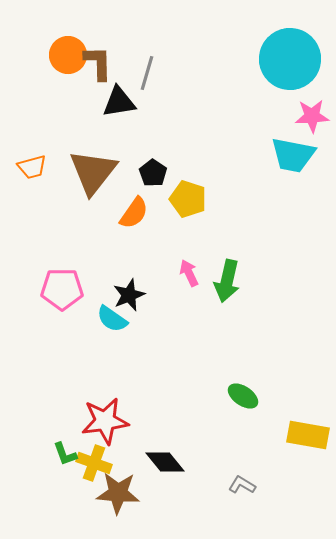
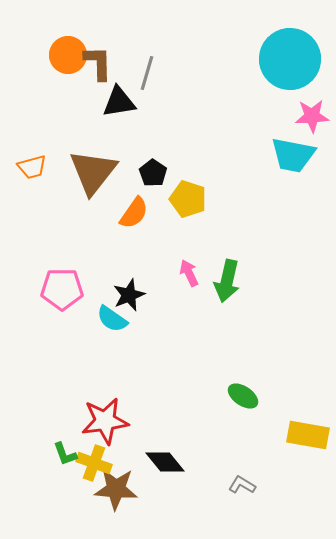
brown star: moved 2 px left, 4 px up
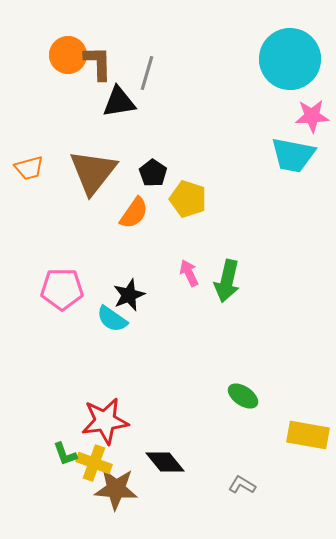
orange trapezoid: moved 3 px left, 1 px down
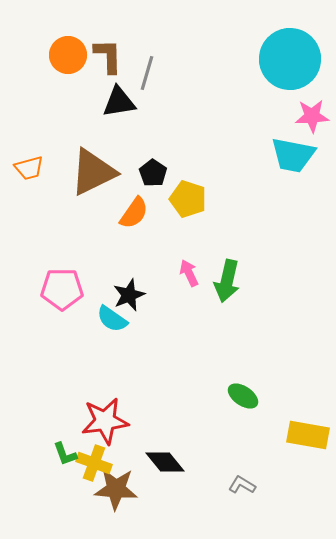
brown L-shape: moved 10 px right, 7 px up
brown triangle: rotated 26 degrees clockwise
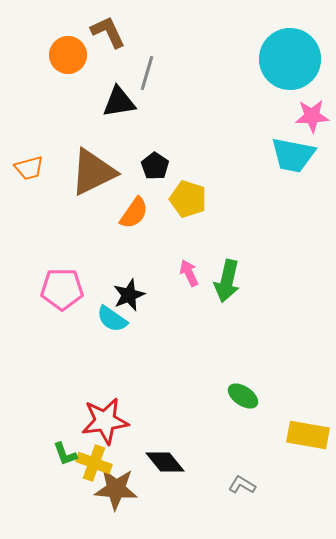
brown L-shape: moved 24 px up; rotated 24 degrees counterclockwise
black pentagon: moved 2 px right, 7 px up
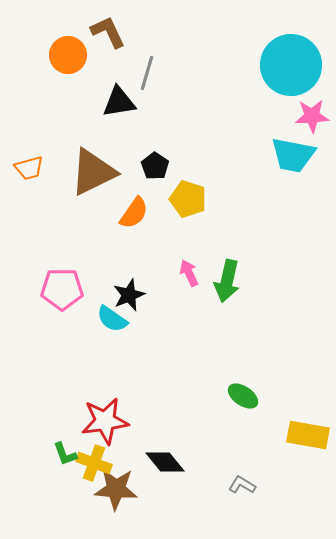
cyan circle: moved 1 px right, 6 px down
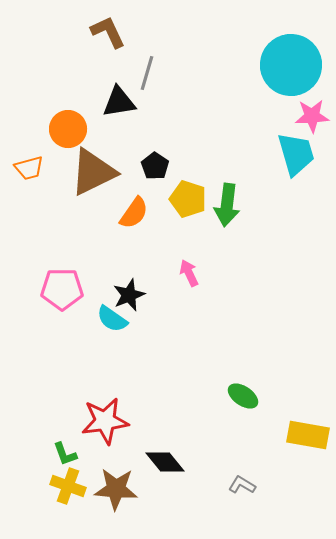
orange circle: moved 74 px down
cyan trapezoid: moved 3 px right, 1 px up; rotated 117 degrees counterclockwise
green arrow: moved 76 px up; rotated 6 degrees counterclockwise
yellow cross: moved 26 px left, 23 px down
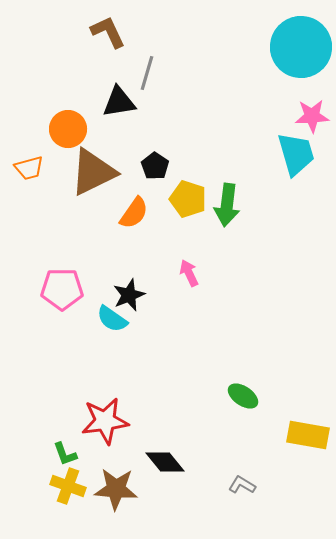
cyan circle: moved 10 px right, 18 px up
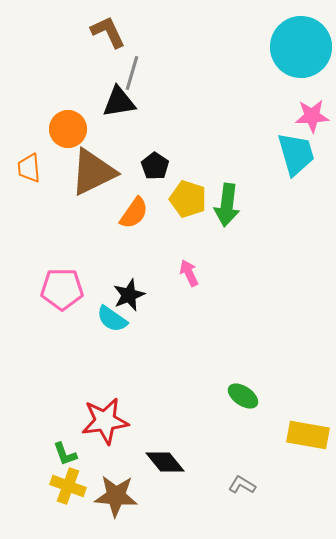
gray line: moved 15 px left
orange trapezoid: rotated 100 degrees clockwise
brown star: moved 7 px down
